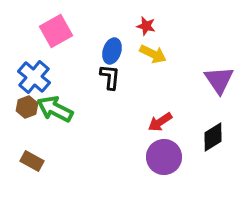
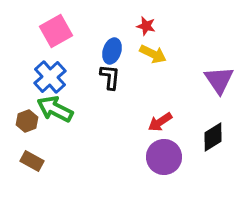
blue cross: moved 16 px right; rotated 8 degrees clockwise
brown hexagon: moved 14 px down
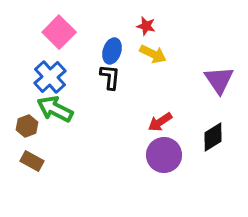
pink square: moved 3 px right, 1 px down; rotated 16 degrees counterclockwise
brown hexagon: moved 5 px down
purple circle: moved 2 px up
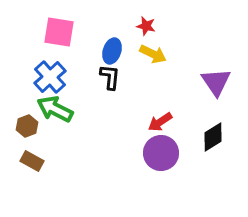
pink square: rotated 36 degrees counterclockwise
purple triangle: moved 3 px left, 2 px down
purple circle: moved 3 px left, 2 px up
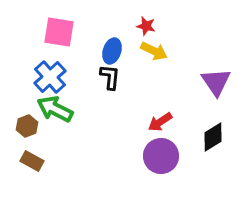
yellow arrow: moved 1 px right, 3 px up
purple circle: moved 3 px down
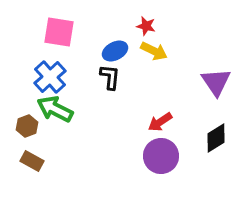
blue ellipse: moved 3 px right; rotated 45 degrees clockwise
black diamond: moved 3 px right, 1 px down
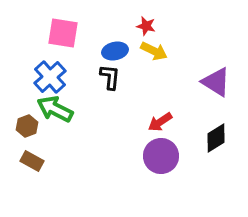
pink square: moved 4 px right, 1 px down
blue ellipse: rotated 15 degrees clockwise
purple triangle: rotated 24 degrees counterclockwise
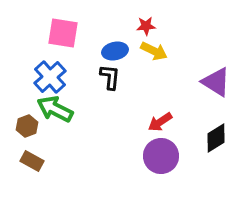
red star: rotated 18 degrees counterclockwise
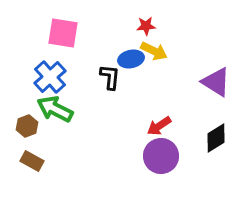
blue ellipse: moved 16 px right, 8 px down
red arrow: moved 1 px left, 4 px down
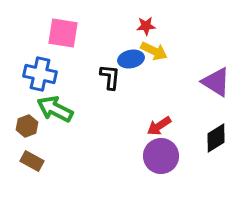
blue cross: moved 10 px left, 3 px up; rotated 36 degrees counterclockwise
